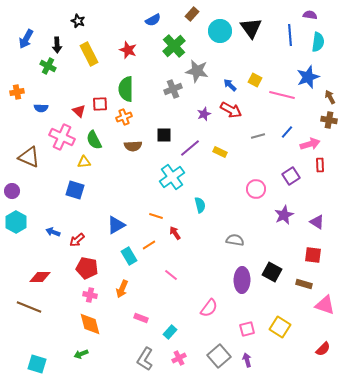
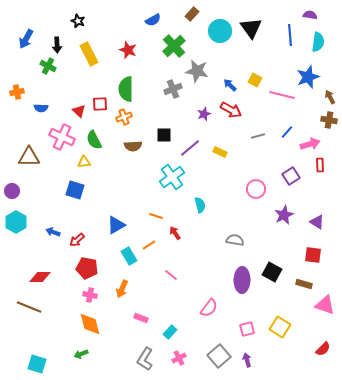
brown triangle at (29, 157): rotated 25 degrees counterclockwise
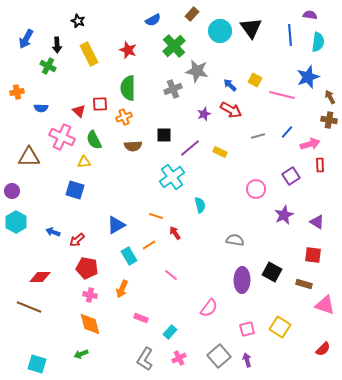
green semicircle at (126, 89): moved 2 px right, 1 px up
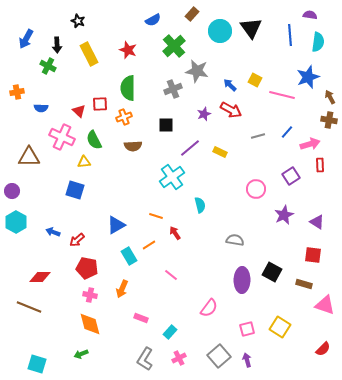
black square at (164, 135): moved 2 px right, 10 px up
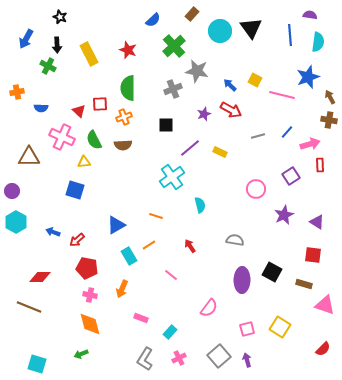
blue semicircle at (153, 20): rotated 14 degrees counterclockwise
black star at (78, 21): moved 18 px left, 4 px up
brown semicircle at (133, 146): moved 10 px left, 1 px up
red arrow at (175, 233): moved 15 px right, 13 px down
